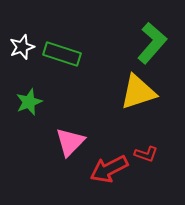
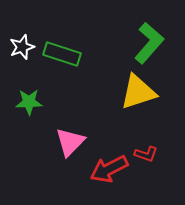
green L-shape: moved 3 px left
green star: rotated 20 degrees clockwise
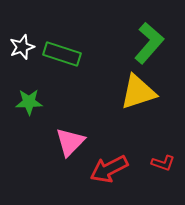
red L-shape: moved 17 px right, 9 px down
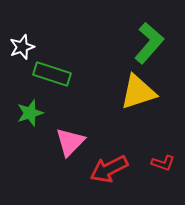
green rectangle: moved 10 px left, 20 px down
green star: moved 1 px right, 11 px down; rotated 16 degrees counterclockwise
